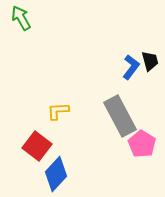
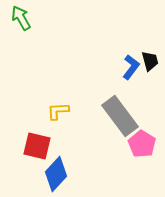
gray rectangle: rotated 9 degrees counterclockwise
red square: rotated 24 degrees counterclockwise
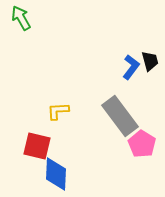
blue diamond: rotated 40 degrees counterclockwise
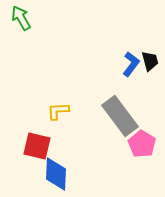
blue L-shape: moved 3 px up
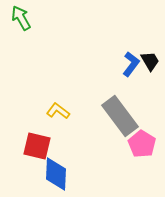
black trapezoid: rotated 15 degrees counterclockwise
yellow L-shape: rotated 40 degrees clockwise
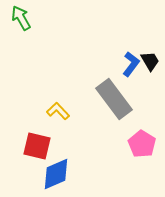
yellow L-shape: rotated 10 degrees clockwise
gray rectangle: moved 6 px left, 17 px up
blue diamond: rotated 64 degrees clockwise
